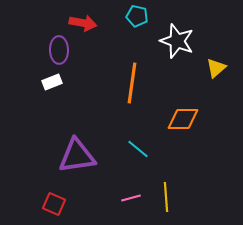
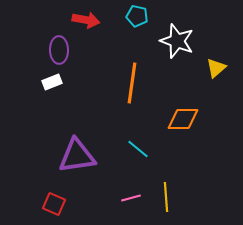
red arrow: moved 3 px right, 3 px up
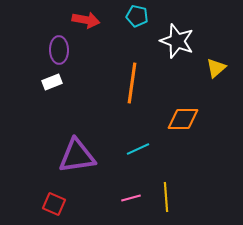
cyan line: rotated 65 degrees counterclockwise
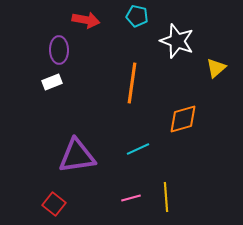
orange diamond: rotated 16 degrees counterclockwise
red square: rotated 15 degrees clockwise
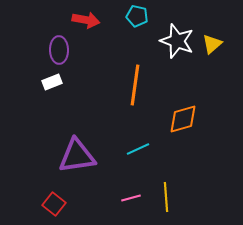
yellow triangle: moved 4 px left, 24 px up
orange line: moved 3 px right, 2 px down
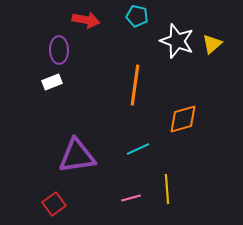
yellow line: moved 1 px right, 8 px up
red square: rotated 15 degrees clockwise
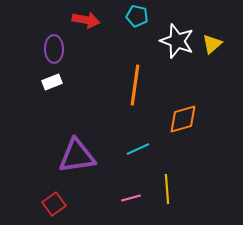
purple ellipse: moved 5 px left, 1 px up
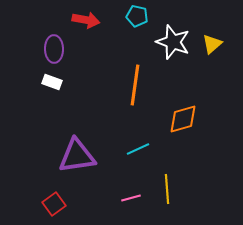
white star: moved 4 px left, 1 px down
white rectangle: rotated 42 degrees clockwise
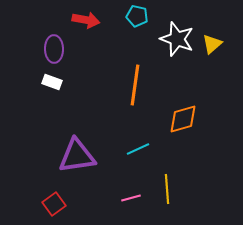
white star: moved 4 px right, 3 px up
